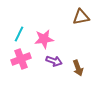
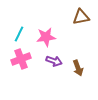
pink star: moved 2 px right, 2 px up
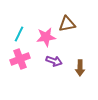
brown triangle: moved 14 px left, 7 px down
pink cross: moved 1 px left
brown arrow: moved 2 px right; rotated 21 degrees clockwise
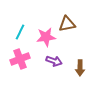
cyan line: moved 1 px right, 2 px up
